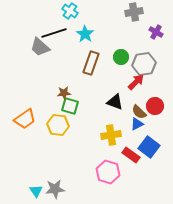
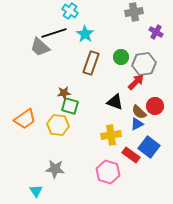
gray star: moved 20 px up; rotated 12 degrees clockwise
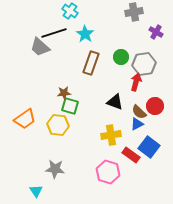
red arrow: rotated 30 degrees counterclockwise
